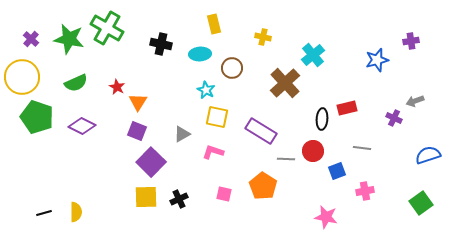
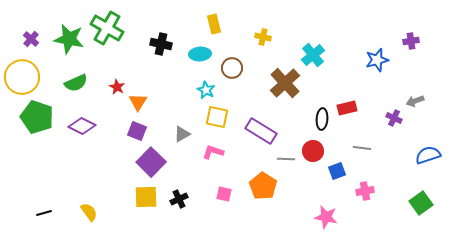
yellow semicircle at (76, 212): moved 13 px right; rotated 36 degrees counterclockwise
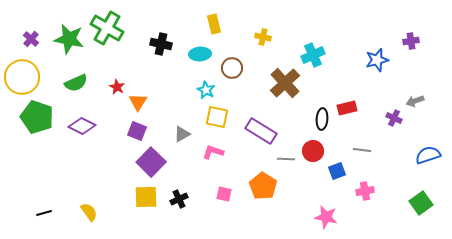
cyan cross at (313, 55): rotated 15 degrees clockwise
gray line at (362, 148): moved 2 px down
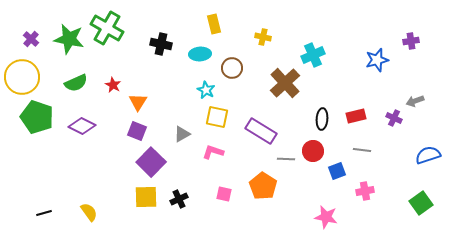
red star at (117, 87): moved 4 px left, 2 px up
red rectangle at (347, 108): moved 9 px right, 8 px down
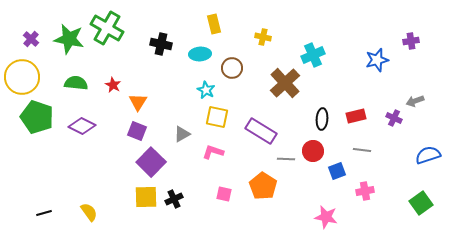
green semicircle at (76, 83): rotated 150 degrees counterclockwise
black cross at (179, 199): moved 5 px left
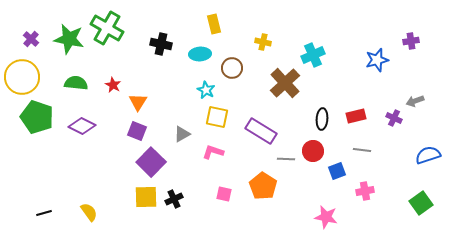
yellow cross at (263, 37): moved 5 px down
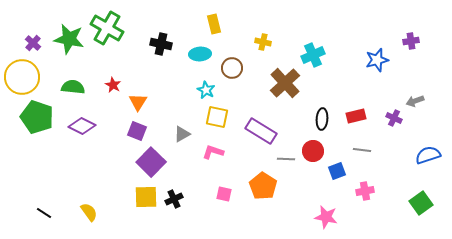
purple cross at (31, 39): moved 2 px right, 4 px down
green semicircle at (76, 83): moved 3 px left, 4 px down
black line at (44, 213): rotated 49 degrees clockwise
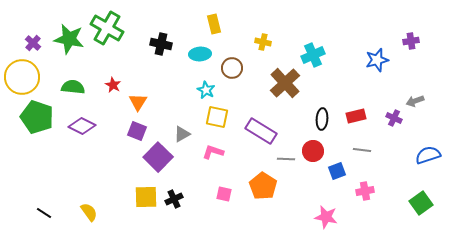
purple square at (151, 162): moved 7 px right, 5 px up
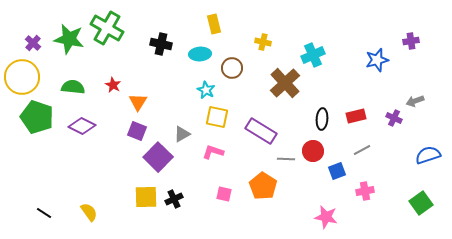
gray line at (362, 150): rotated 36 degrees counterclockwise
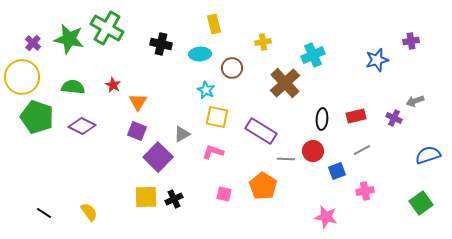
yellow cross at (263, 42): rotated 21 degrees counterclockwise
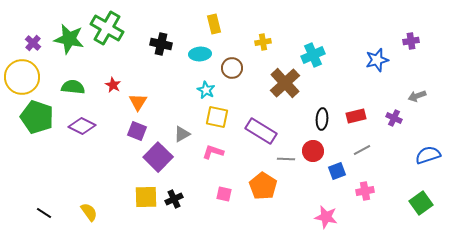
gray arrow at (415, 101): moved 2 px right, 5 px up
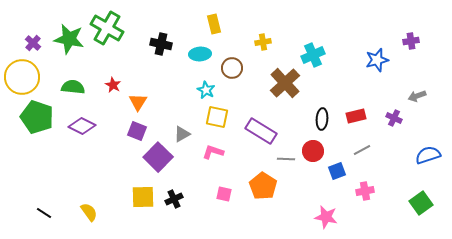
yellow square at (146, 197): moved 3 px left
